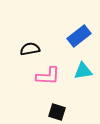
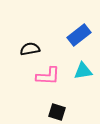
blue rectangle: moved 1 px up
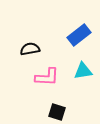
pink L-shape: moved 1 px left, 1 px down
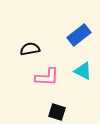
cyan triangle: rotated 36 degrees clockwise
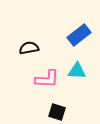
black semicircle: moved 1 px left, 1 px up
cyan triangle: moved 6 px left; rotated 24 degrees counterclockwise
pink L-shape: moved 2 px down
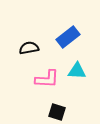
blue rectangle: moved 11 px left, 2 px down
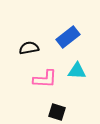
pink L-shape: moved 2 px left
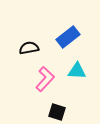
pink L-shape: rotated 50 degrees counterclockwise
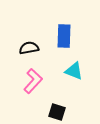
blue rectangle: moved 4 px left, 1 px up; rotated 50 degrees counterclockwise
cyan triangle: moved 3 px left; rotated 18 degrees clockwise
pink L-shape: moved 12 px left, 2 px down
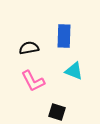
pink L-shape: rotated 110 degrees clockwise
